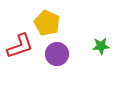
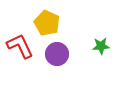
red L-shape: rotated 96 degrees counterclockwise
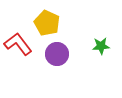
red L-shape: moved 2 px left, 2 px up; rotated 12 degrees counterclockwise
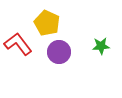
purple circle: moved 2 px right, 2 px up
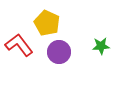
red L-shape: moved 1 px right, 1 px down
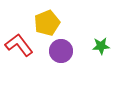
yellow pentagon: rotated 25 degrees clockwise
purple circle: moved 2 px right, 1 px up
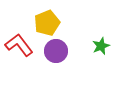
green star: rotated 18 degrees counterclockwise
purple circle: moved 5 px left
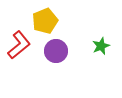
yellow pentagon: moved 2 px left, 2 px up
red L-shape: rotated 88 degrees clockwise
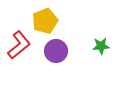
green star: rotated 18 degrees clockwise
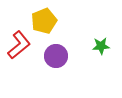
yellow pentagon: moved 1 px left
purple circle: moved 5 px down
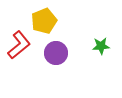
purple circle: moved 3 px up
